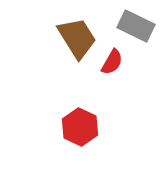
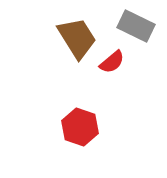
red semicircle: rotated 20 degrees clockwise
red hexagon: rotated 6 degrees counterclockwise
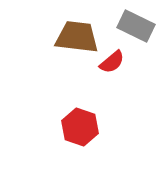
brown trapezoid: moved 1 px up; rotated 51 degrees counterclockwise
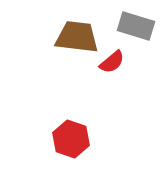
gray rectangle: rotated 9 degrees counterclockwise
red hexagon: moved 9 px left, 12 px down
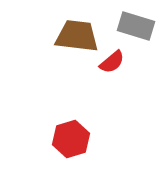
brown trapezoid: moved 1 px up
red hexagon: rotated 24 degrees clockwise
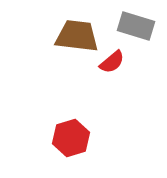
red hexagon: moved 1 px up
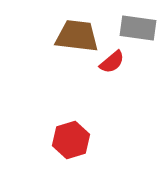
gray rectangle: moved 2 px right, 2 px down; rotated 9 degrees counterclockwise
red hexagon: moved 2 px down
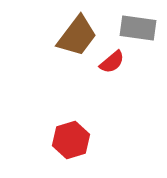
brown trapezoid: rotated 120 degrees clockwise
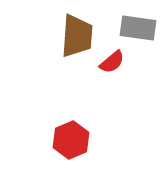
brown trapezoid: rotated 33 degrees counterclockwise
red hexagon: rotated 6 degrees counterclockwise
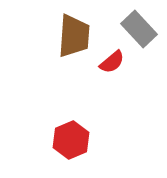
gray rectangle: moved 1 px right, 1 px down; rotated 39 degrees clockwise
brown trapezoid: moved 3 px left
